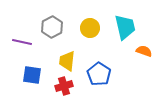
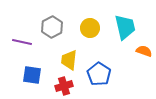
yellow trapezoid: moved 2 px right, 1 px up
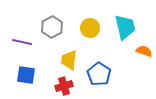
blue square: moved 6 px left
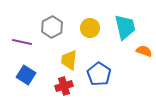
blue square: rotated 24 degrees clockwise
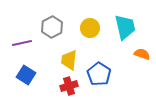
purple line: moved 1 px down; rotated 24 degrees counterclockwise
orange semicircle: moved 2 px left, 3 px down
red cross: moved 5 px right
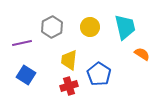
yellow circle: moved 1 px up
orange semicircle: rotated 14 degrees clockwise
